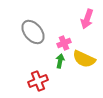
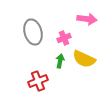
pink arrow: rotated 102 degrees counterclockwise
gray ellipse: rotated 25 degrees clockwise
pink cross: moved 5 px up
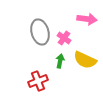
gray ellipse: moved 7 px right
pink cross: rotated 32 degrees counterclockwise
yellow semicircle: moved 1 px right, 1 px down
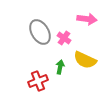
gray ellipse: rotated 15 degrees counterclockwise
green arrow: moved 6 px down
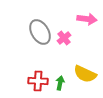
pink cross: rotated 16 degrees clockwise
yellow semicircle: moved 14 px down
green arrow: moved 16 px down
red cross: rotated 24 degrees clockwise
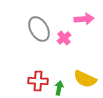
pink arrow: moved 3 px left; rotated 12 degrees counterclockwise
gray ellipse: moved 1 px left, 3 px up
yellow semicircle: moved 5 px down
green arrow: moved 1 px left, 5 px down
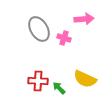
pink cross: rotated 32 degrees counterclockwise
green arrow: rotated 56 degrees counterclockwise
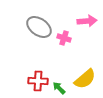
pink arrow: moved 3 px right, 2 px down
gray ellipse: moved 2 px up; rotated 25 degrees counterclockwise
yellow semicircle: rotated 65 degrees counterclockwise
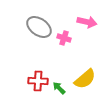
pink arrow: moved 1 px down; rotated 18 degrees clockwise
